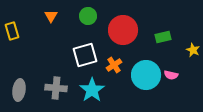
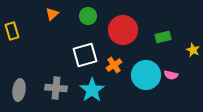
orange triangle: moved 1 px right, 2 px up; rotated 16 degrees clockwise
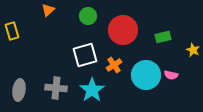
orange triangle: moved 4 px left, 4 px up
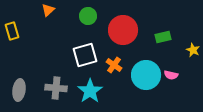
orange cross: rotated 21 degrees counterclockwise
cyan star: moved 2 px left, 1 px down
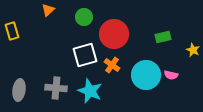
green circle: moved 4 px left, 1 px down
red circle: moved 9 px left, 4 px down
orange cross: moved 2 px left
cyan star: rotated 15 degrees counterclockwise
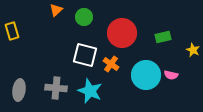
orange triangle: moved 8 px right
red circle: moved 8 px right, 1 px up
white square: rotated 30 degrees clockwise
orange cross: moved 1 px left, 1 px up
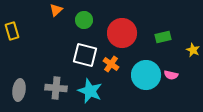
green circle: moved 3 px down
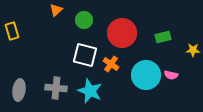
yellow star: rotated 24 degrees counterclockwise
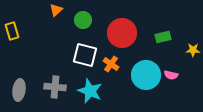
green circle: moved 1 px left
gray cross: moved 1 px left, 1 px up
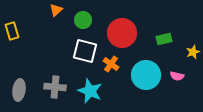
green rectangle: moved 1 px right, 2 px down
yellow star: moved 2 px down; rotated 24 degrees counterclockwise
white square: moved 4 px up
pink semicircle: moved 6 px right, 1 px down
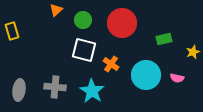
red circle: moved 10 px up
white square: moved 1 px left, 1 px up
pink semicircle: moved 2 px down
cyan star: moved 2 px right; rotated 10 degrees clockwise
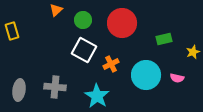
white square: rotated 15 degrees clockwise
orange cross: rotated 28 degrees clockwise
cyan star: moved 5 px right, 5 px down
